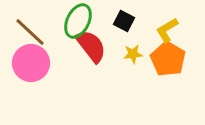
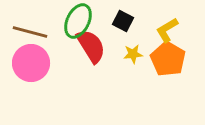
black square: moved 1 px left
brown line: rotated 28 degrees counterclockwise
red semicircle: rotated 6 degrees clockwise
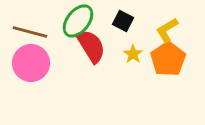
green ellipse: rotated 12 degrees clockwise
yellow star: rotated 30 degrees counterclockwise
orange pentagon: rotated 8 degrees clockwise
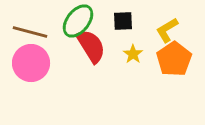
black square: rotated 30 degrees counterclockwise
orange pentagon: moved 6 px right
